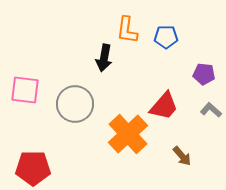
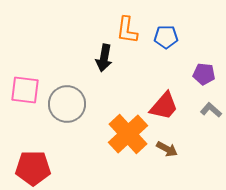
gray circle: moved 8 px left
brown arrow: moved 15 px left, 7 px up; rotated 20 degrees counterclockwise
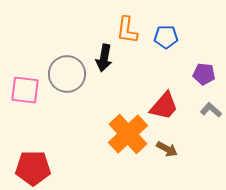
gray circle: moved 30 px up
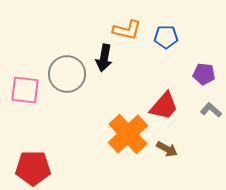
orange L-shape: rotated 84 degrees counterclockwise
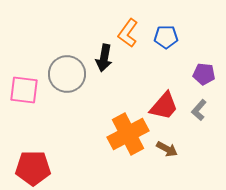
orange L-shape: moved 1 px right, 3 px down; rotated 112 degrees clockwise
pink square: moved 1 px left
gray L-shape: moved 12 px left; rotated 90 degrees counterclockwise
orange cross: rotated 15 degrees clockwise
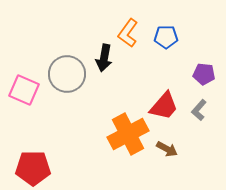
pink square: rotated 16 degrees clockwise
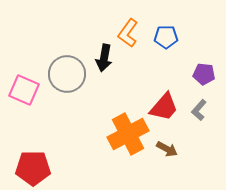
red trapezoid: moved 1 px down
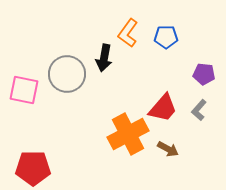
pink square: rotated 12 degrees counterclockwise
red trapezoid: moved 1 px left, 1 px down
brown arrow: moved 1 px right
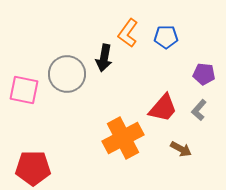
orange cross: moved 5 px left, 4 px down
brown arrow: moved 13 px right
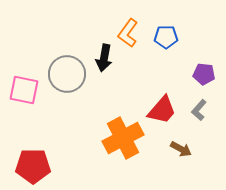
red trapezoid: moved 1 px left, 2 px down
red pentagon: moved 2 px up
